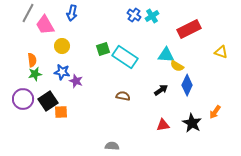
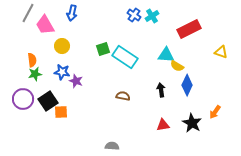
black arrow: rotated 64 degrees counterclockwise
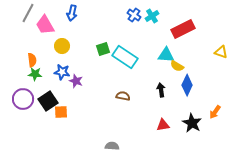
red rectangle: moved 6 px left
green star: rotated 16 degrees clockwise
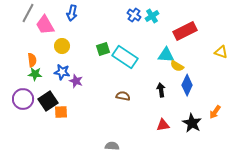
red rectangle: moved 2 px right, 2 px down
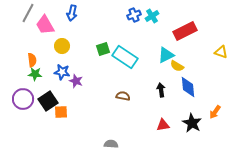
blue cross: rotated 32 degrees clockwise
cyan triangle: rotated 30 degrees counterclockwise
blue diamond: moved 1 px right, 2 px down; rotated 30 degrees counterclockwise
gray semicircle: moved 1 px left, 2 px up
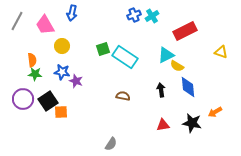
gray line: moved 11 px left, 8 px down
orange arrow: rotated 24 degrees clockwise
black star: rotated 18 degrees counterclockwise
gray semicircle: rotated 120 degrees clockwise
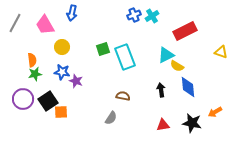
gray line: moved 2 px left, 2 px down
yellow circle: moved 1 px down
cyan rectangle: rotated 35 degrees clockwise
green star: rotated 16 degrees counterclockwise
gray semicircle: moved 26 px up
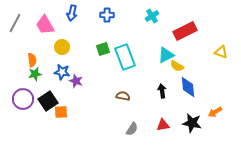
blue cross: moved 27 px left; rotated 24 degrees clockwise
black arrow: moved 1 px right, 1 px down
gray semicircle: moved 21 px right, 11 px down
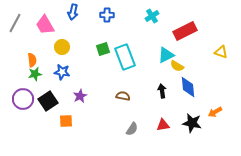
blue arrow: moved 1 px right, 1 px up
purple star: moved 4 px right, 15 px down; rotated 24 degrees clockwise
orange square: moved 5 px right, 9 px down
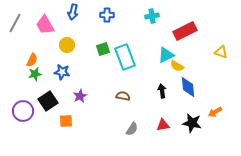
cyan cross: rotated 24 degrees clockwise
yellow circle: moved 5 px right, 2 px up
orange semicircle: rotated 32 degrees clockwise
purple circle: moved 12 px down
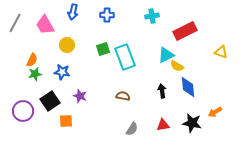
purple star: rotated 24 degrees counterclockwise
black square: moved 2 px right
